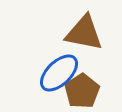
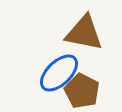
brown pentagon: rotated 12 degrees counterclockwise
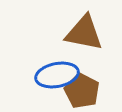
blue ellipse: moved 2 px left, 2 px down; rotated 33 degrees clockwise
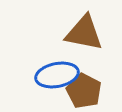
brown pentagon: moved 2 px right
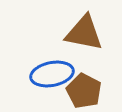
blue ellipse: moved 5 px left, 1 px up
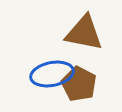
brown pentagon: moved 5 px left, 7 px up
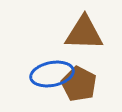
brown triangle: rotated 9 degrees counterclockwise
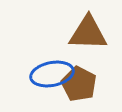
brown triangle: moved 4 px right
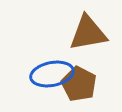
brown triangle: rotated 12 degrees counterclockwise
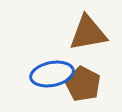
brown pentagon: moved 4 px right
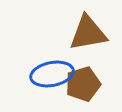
brown pentagon: rotated 28 degrees clockwise
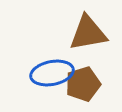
blue ellipse: moved 1 px up
